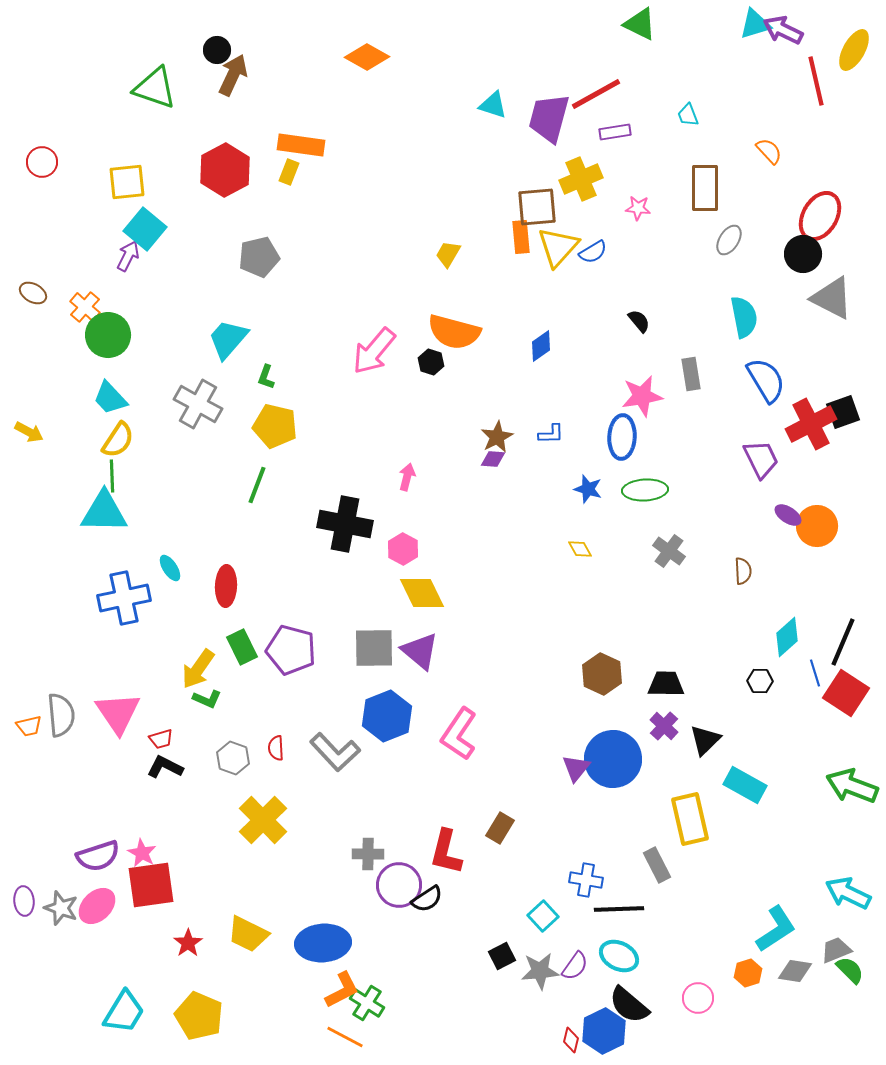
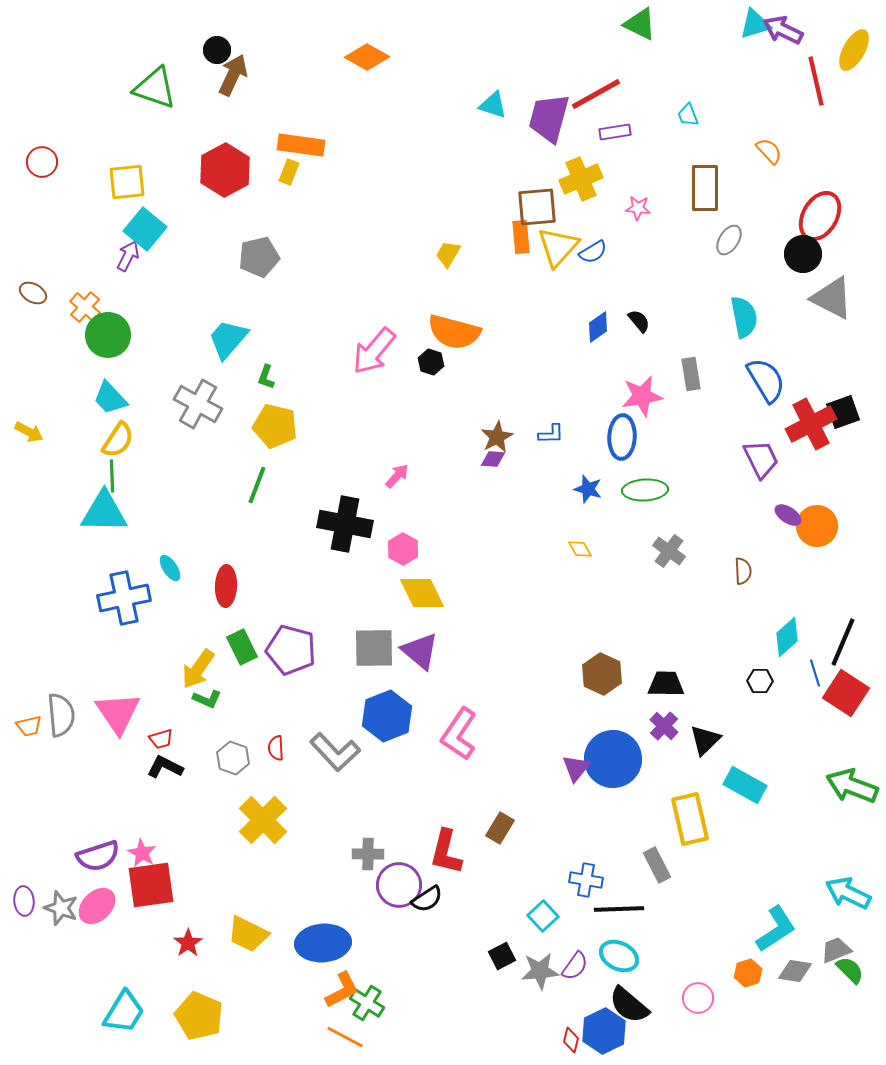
blue diamond at (541, 346): moved 57 px right, 19 px up
pink arrow at (407, 477): moved 10 px left, 1 px up; rotated 28 degrees clockwise
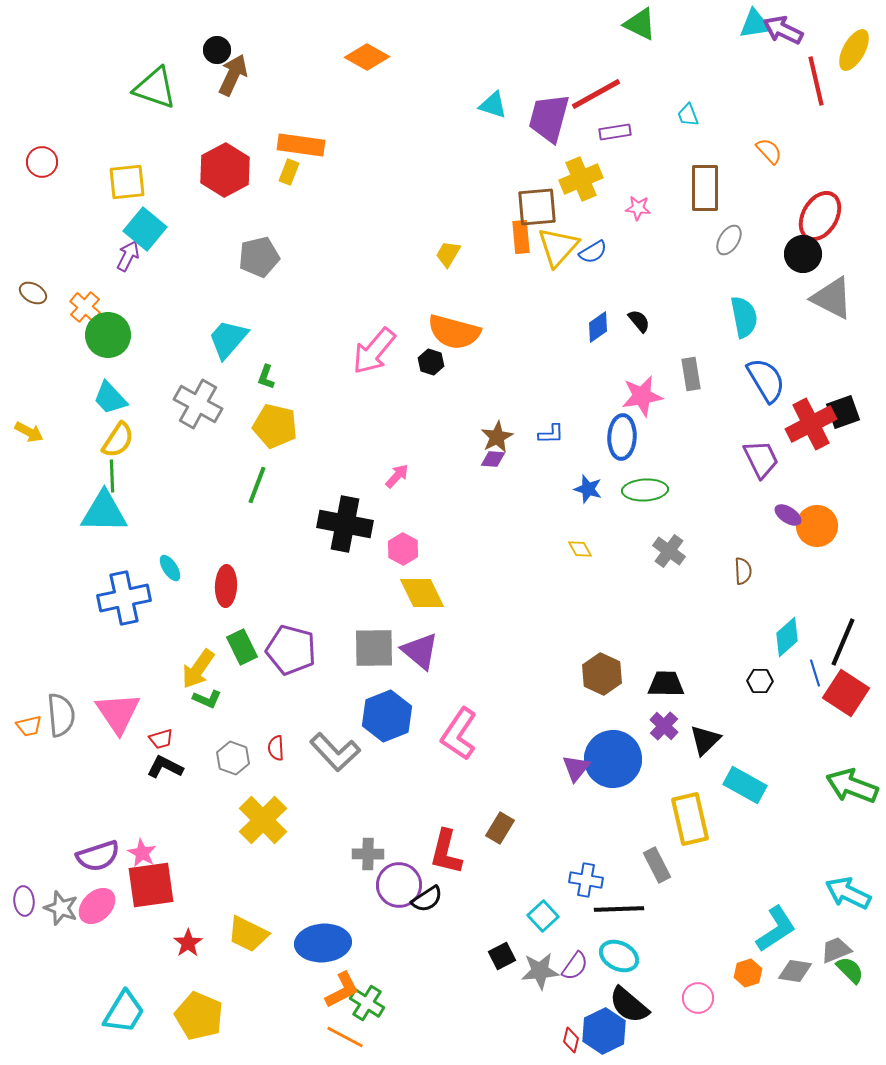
cyan triangle at (755, 24): rotated 8 degrees clockwise
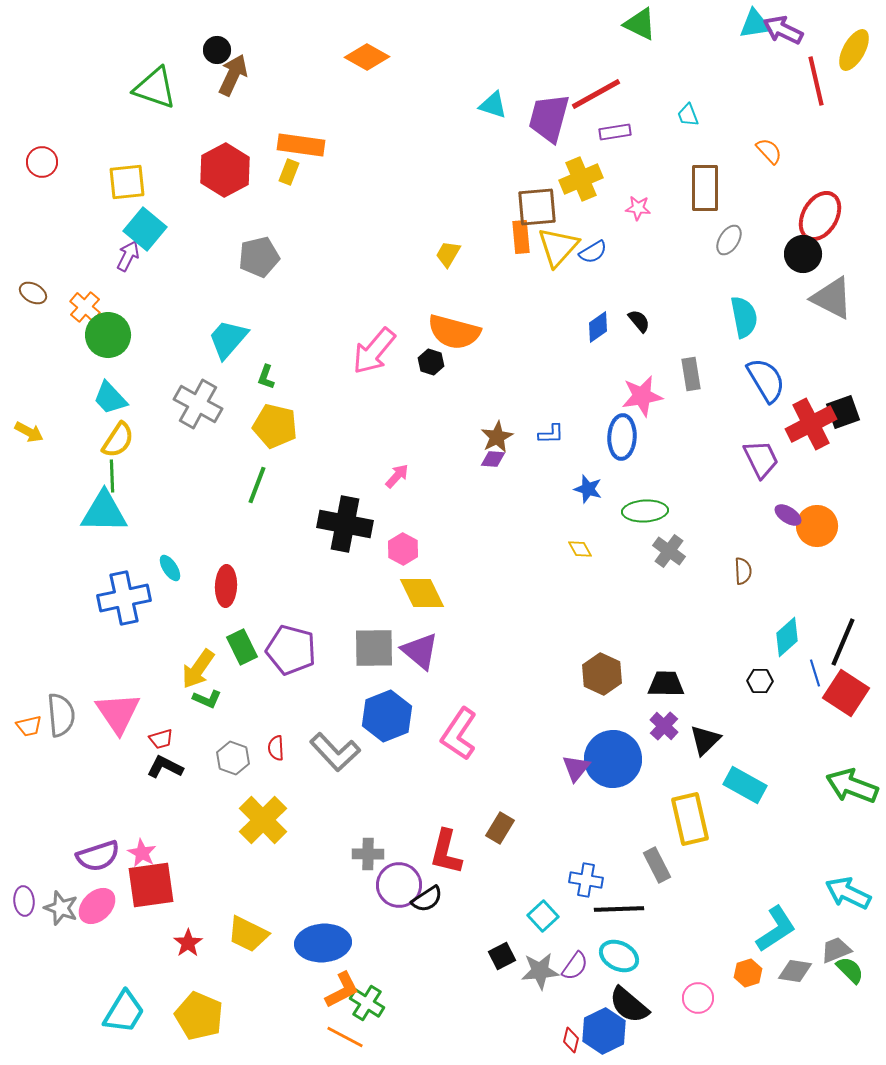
green ellipse at (645, 490): moved 21 px down
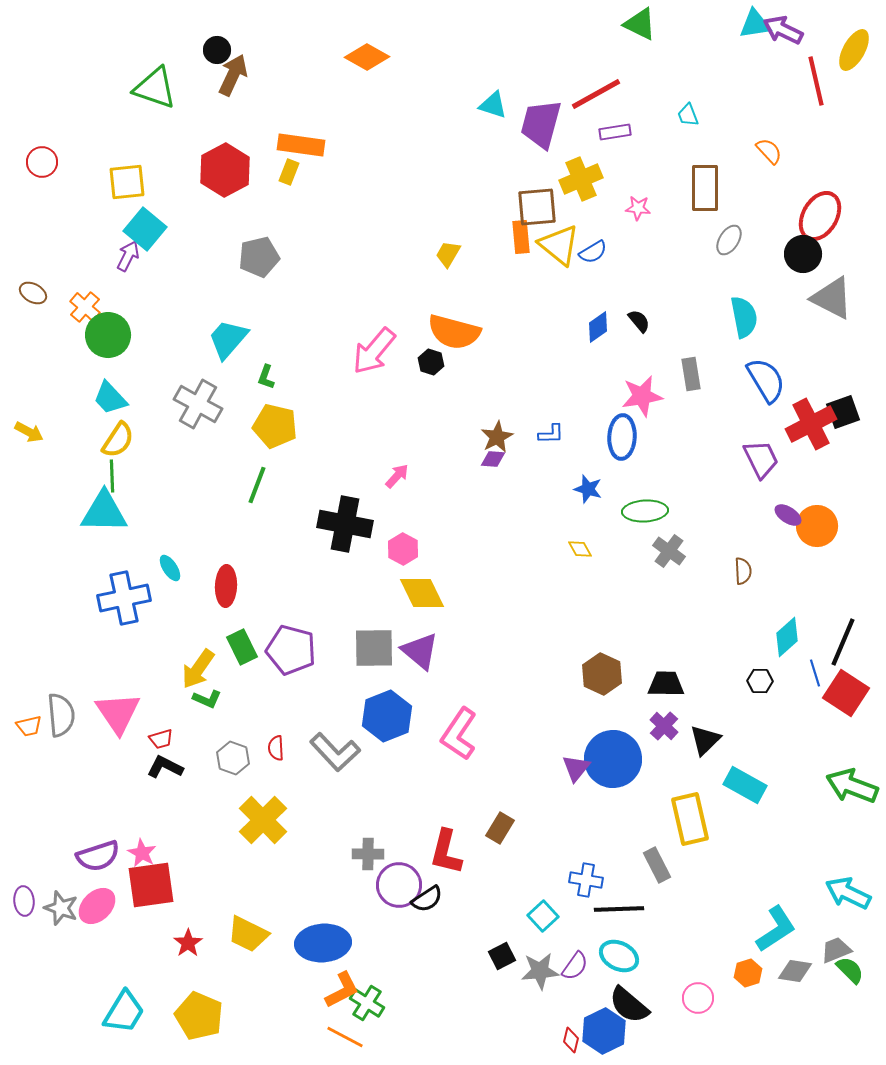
purple trapezoid at (549, 118): moved 8 px left, 6 px down
yellow triangle at (558, 247): moved 1 px right, 2 px up; rotated 33 degrees counterclockwise
